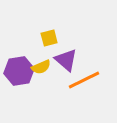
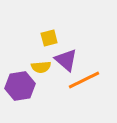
yellow semicircle: rotated 18 degrees clockwise
purple hexagon: moved 1 px right, 15 px down
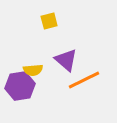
yellow square: moved 17 px up
yellow semicircle: moved 8 px left, 3 px down
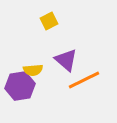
yellow square: rotated 12 degrees counterclockwise
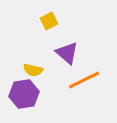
purple triangle: moved 1 px right, 7 px up
yellow semicircle: rotated 18 degrees clockwise
purple hexagon: moved 4 px right, 8 px down
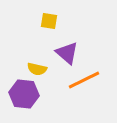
yellow square: rotated 36 degrees clockwise
yellow semicircle: moved 4 px right, 1 px up
purple hexagon: rotated 16 degrees clockwise
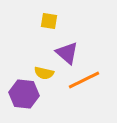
yellow semicircle: moved 7 px right, 4 px down
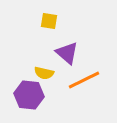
purple hexagon: moved 5 px right, 1 px down
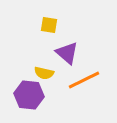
yellow square: moved 4 px down
